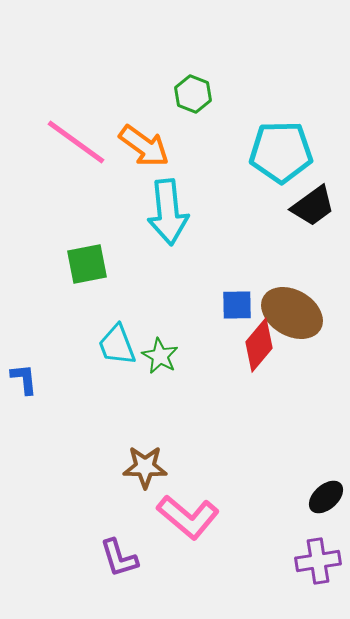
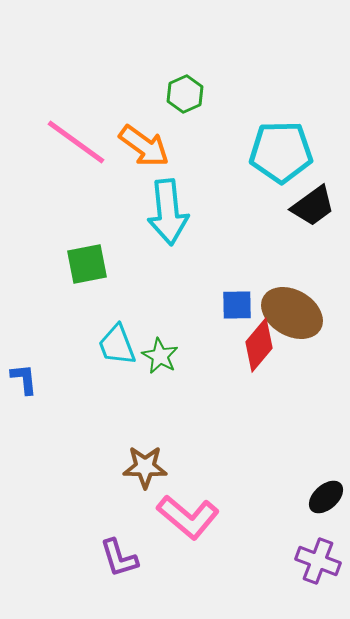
green hexagon: moved 8 px left; rotated 15 degrees clockwise
purple cross: rotated 30 degrees clockwise
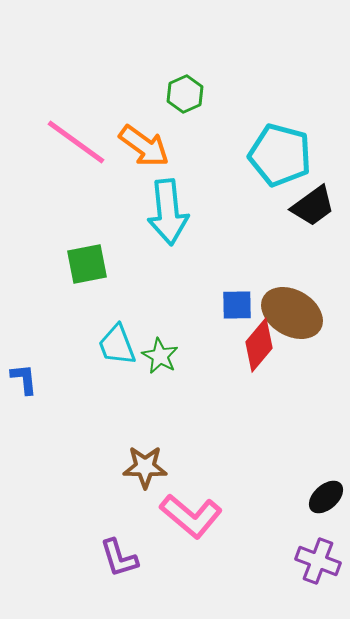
cyan pentagon: moved 1 px left, 3 px down; rotated 16 degrees clockwise
pink L-shape: moved 3 px right, 1 px up
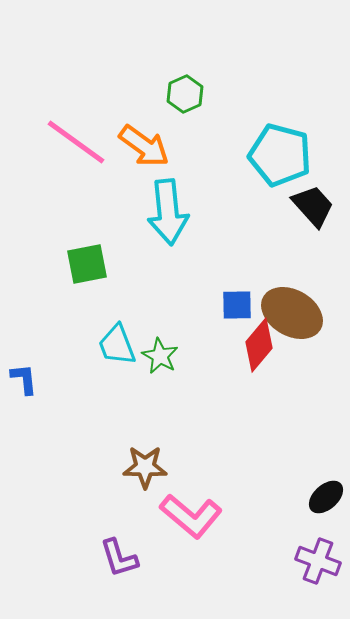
black trapezoid: rotated 96 degrees counterclockwise
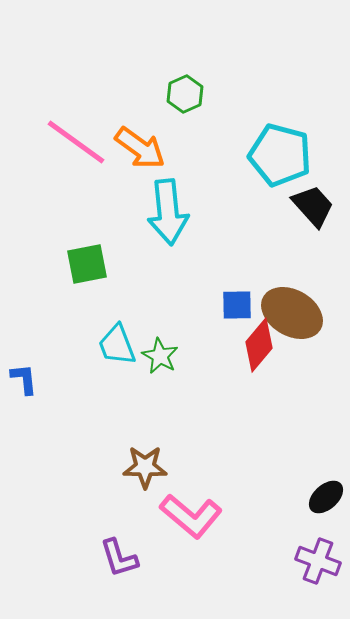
orange arrow: moved 4 px left, 2 px down
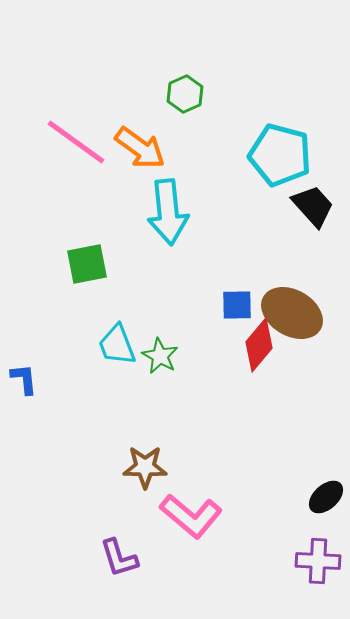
purple cross: rotated 18 degrees counterclockwise
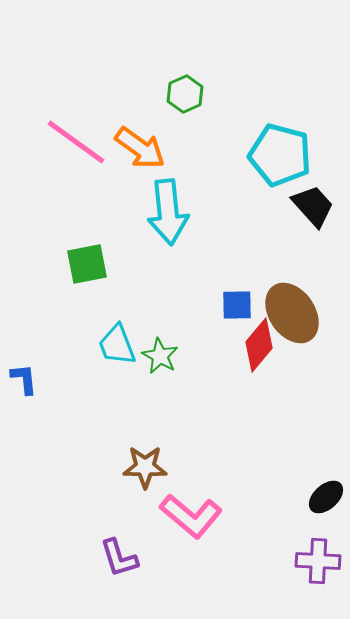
brown ellipse: rotated 26 degrees clockwise
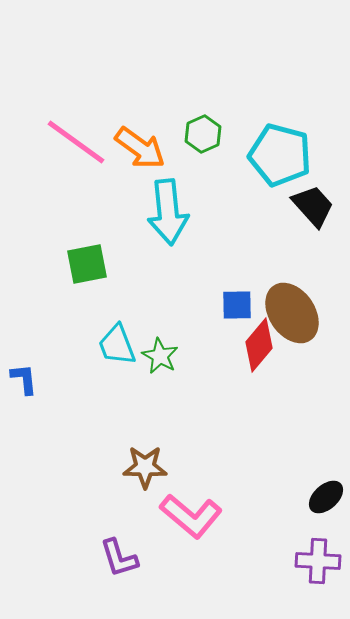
green hexagon: moved 18 px right, 40 px down
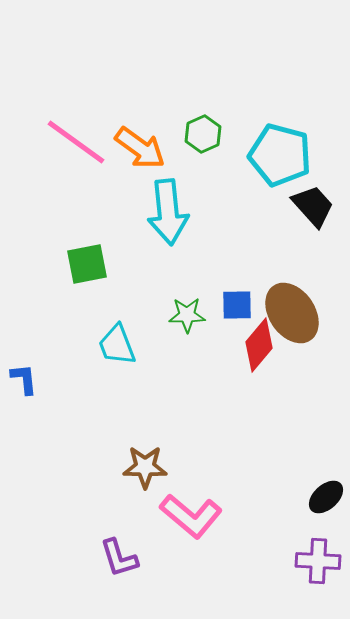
green star: moved 27 px right, 41 px up; rotated 30 degrees counterclockwise
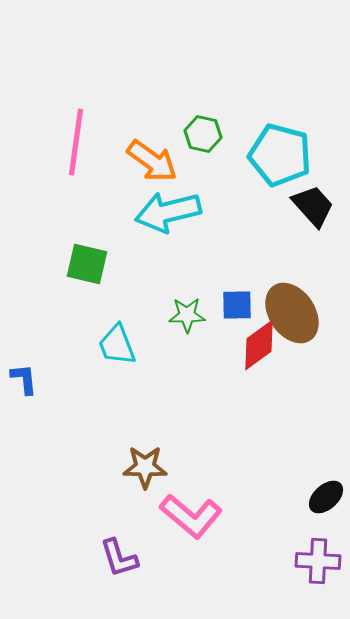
green hexagon: rotated 24 degrees counterclockwise
pink line: rotated 62 degrees clockwise
orange arrow: moved 12 px right, 13 px down
cyan arrow: rotated 82 degrees clockwise
green square: rotated 24 degrees clockwise
red diamond: rotated 14 degrees clockwise
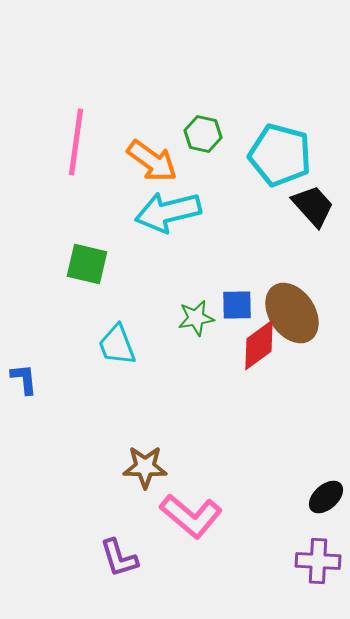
green star: moved 9 px right, 3 px down; rotated 9 degrees counterclockwise
